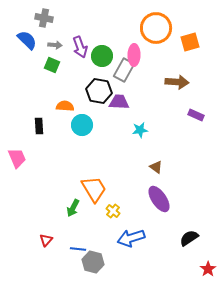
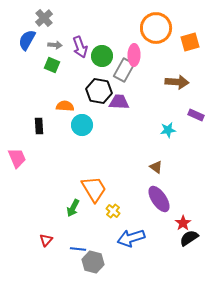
gray cross: rotated 36 degrees clockwise
blue semicircle: rotated 105 degrees counterclockwise
cyan star: moved 28 px right
red star: moved 25 px left, 46 px up
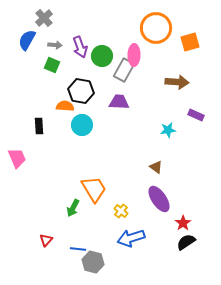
black hexagon: moved 18 px left
yellow cross: moved 8 px right
black semicircle: moved 3 px left, 4 px down
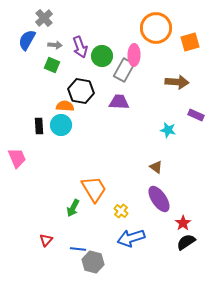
cyan circle: moved 21 px left
cyan star: rotated 21 degrees clockwise
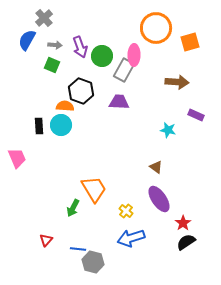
black hexagon: rotated 10 degrees clockwise
yellow cross: moved 5 px right
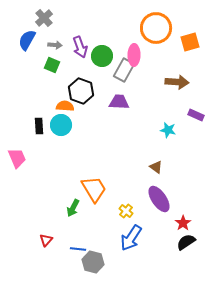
blue arrow: rotated 40 degrees counterclockwise
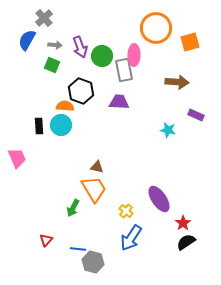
gray rectangle: rotated 40 degrees counterclockwise
brown triangle: moved 59 px left; rotated 24 degrees counterclockwise
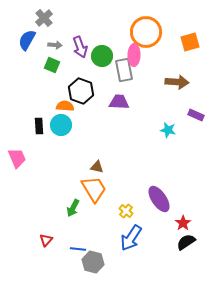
orange circle: moved 10 px left, 4 px down
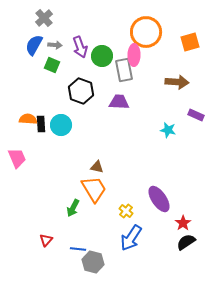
blue semicircle: moved 7 px right, 5 px down
orange semicircle: moved 37 px left, 13 px down
black rectangle: moved 2 px right, 2 px up
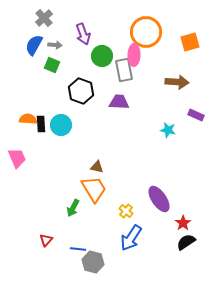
purple arrow: moved 3 px right, 13 px up
